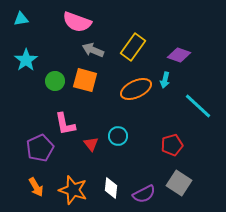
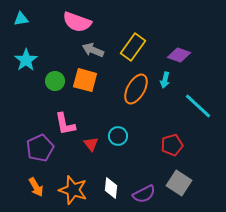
orange ellipse: rotated 36 degrees counterclockwise
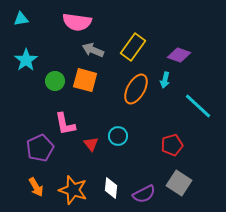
pink semicircle: rotated 12 degrees counterclockwise
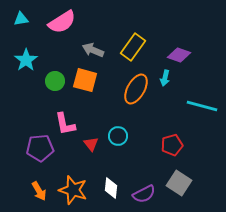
pink semicircle: moved 15 px left; rotated 40 degrees counterclockwise
cyan arrow: moved 2 px up
cyan line: moved 4 px right; rotated 28 degrees counterclockwise
purple pentagon: rotated 20 degrees clockwise
orange arrow: moved 3 px right, 4 px down
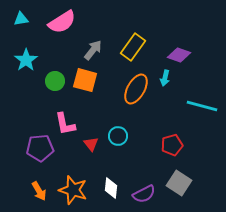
gray arrow: rotated 105 degrees clockwise
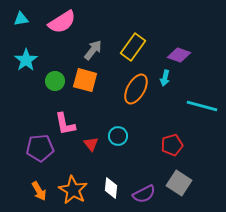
orange star: rotated 12 degrees clockwise
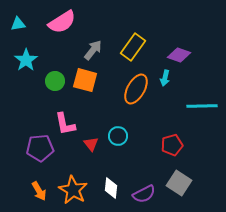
cyan triangle: moved 3 px left, 5 px down
cyan line: rotated 16 degrees counterclockwise
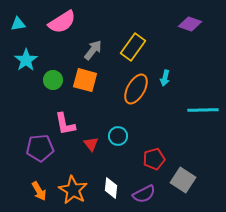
purple diamond: moved 11 px right, 31 px up
green circle: moved 2 px left, 1 px up
cyan line: moved 1 px right, 4 px down
red pentagon: moved 18 px left, 14 px down
gray square: moved 4 px right, 3 px up
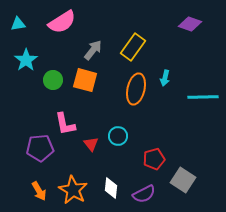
orange ellipse: rotated 16 degrees counterclockwise
cyan line: moved 13 px up
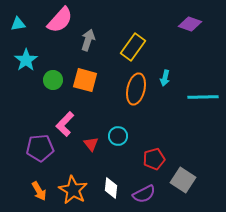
pink semicircle: moved 2 px left, 2 px up; rotated 16 degrees counterclockwise
gray arrow: moved 5 px left, 10 px up; rotated 20 degrees counterclockwise
pink L-shape: rotated 55 degrees clockwise
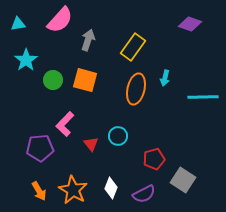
white diamond: rotated 15 degrees clockwise
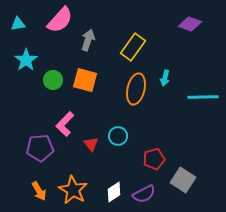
white diamond: moved 3 px right, 4 px down; rotated 35 degrees clockwise
